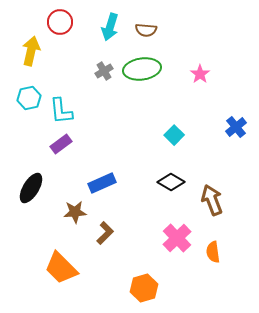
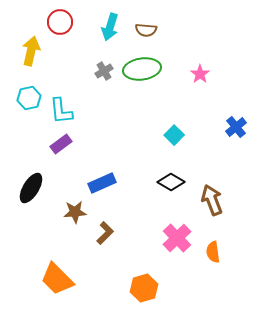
orange trapezoid: moved 4 px left, 11 px down
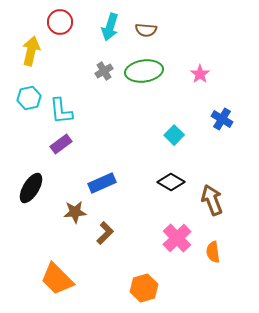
green ellipse: moved 2 px right, 2 px down
blue cross: moved 14 px left, 8 px up; rotated 20 degrees counterclockwise
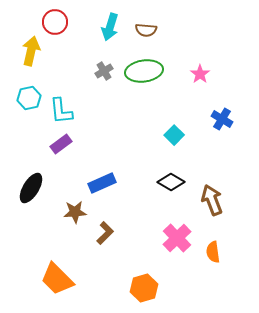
red circle: moved 5 px left
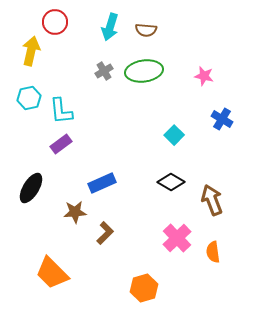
pink star: moved 4 px right, 2 px down; rotated 24 degrees counterclockwise
orange trapezoid: moved 5 px left, 6 px up
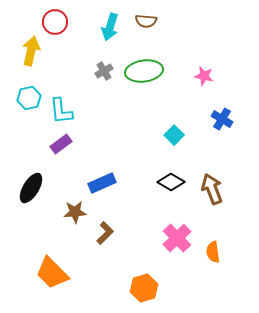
brown semicircle: moved 9 px up
brown arrow: moved 11 px up
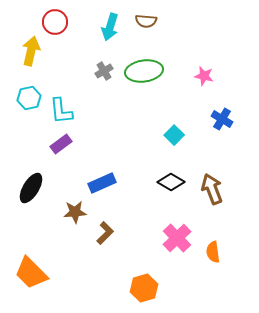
orange trapezoid: moved 21 px left
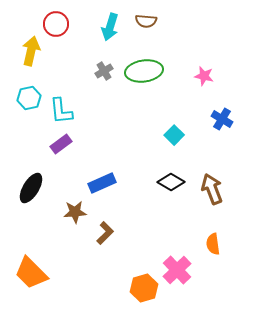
red circle: moved 1 px right, 2 px down
pink cross: moved 32 px down
orange semicircle: moved 8 px up
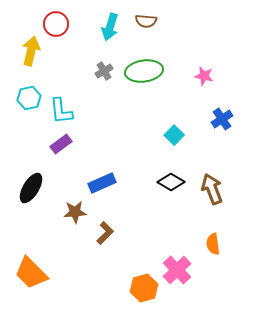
blue cross: rotated 25 degrees clockwise
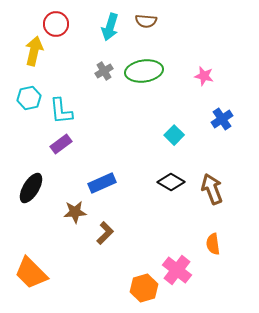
yellow arrow: moved 3 px right
pink cross: rotated 8 degrees counterclockwise
